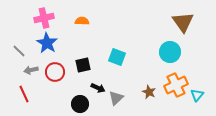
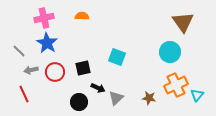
orange semicircle: moved 5 px up
black square: moved 3 px down
brown star: moved 6 px down; rotated 16 degrees counterclockwise
black circle: moved 1 px left, 2 px up
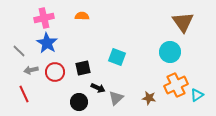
cyan triangle: rotated 16 degrees clockwise
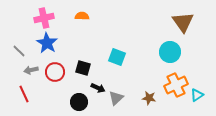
black square: rotated 28 degrees clockwise
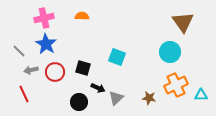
blue star: moved 1 px left, 1 px down
cyan triangle: moved 4 px right; rotated 32 degrees clockwise
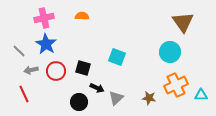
red circle: moved 1 px right, 1 px up
black arrow: moved 1 px left
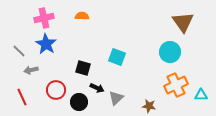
red circle: moved 19 px down
red line: moved 2 px left, 3 px down
brown star: moved 8 px down
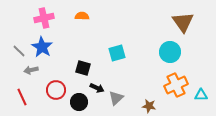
blue star: moved 4 px left, 3 px down
cyan square: moved 4 px up; rotated 36 degrees counterclockwise
